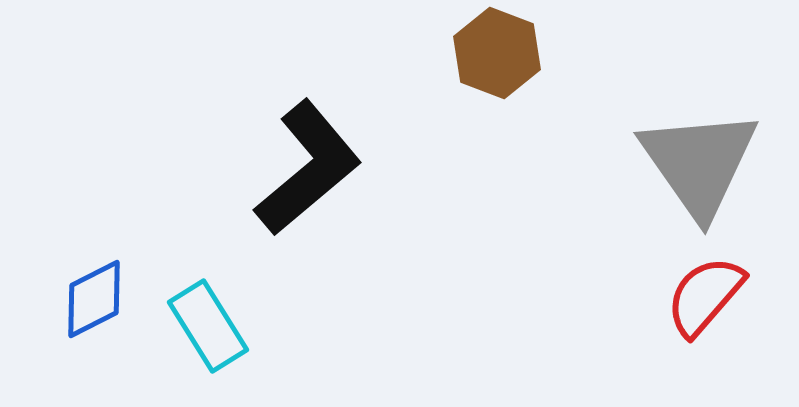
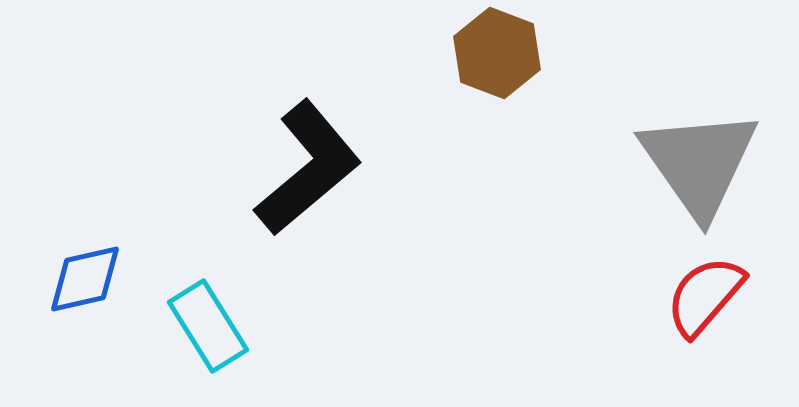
blue diamond: moved 9 px left, 20 px up; rotated 14 degrees clockwise
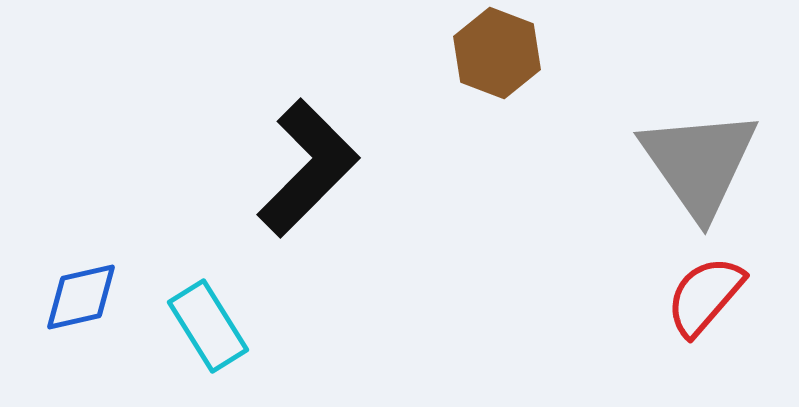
black L-shape: rotated 5 degrees counterclockwise
blue diamond: moved 4 px left, 18 px down
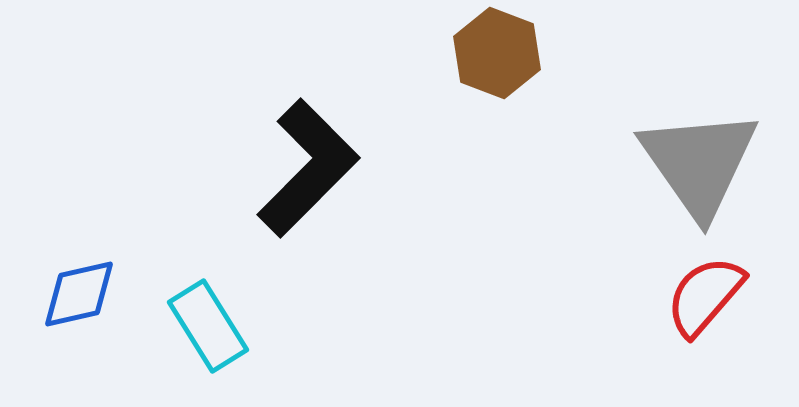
blue diamond: moved 2 px left, 3 px up
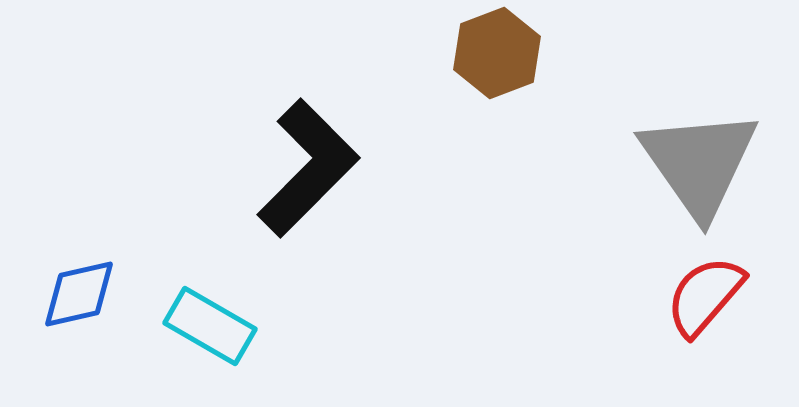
brown hexagon: rotated 18 degrees clockwise
cyan rectangle: moved 2 px right; rotated 28 degrees counterclockwise
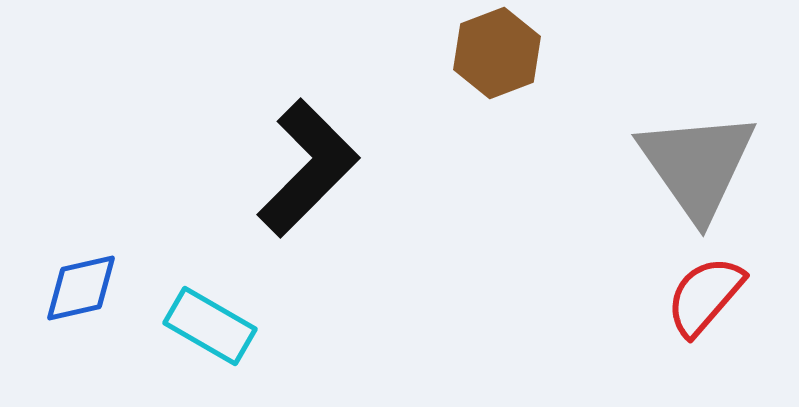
gray triangle: moved 2 px left, 2 px down
blue diamond: moved 2 px right, 6 px up
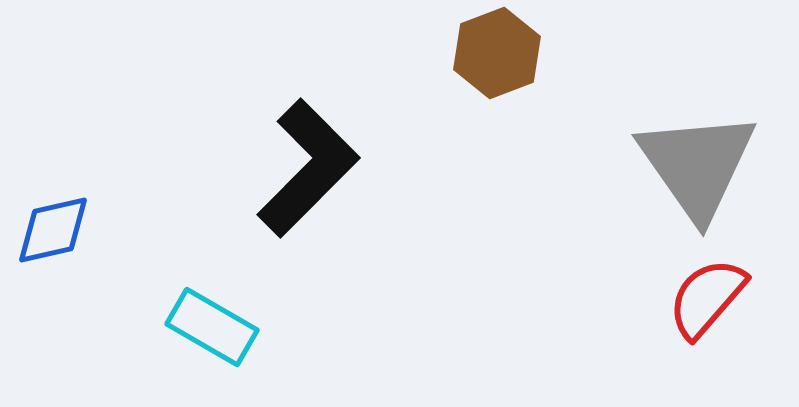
blue diamond: moved 28 px left, 58 px up
red semicircle: moved 2 px right, 2 px down
cyan rectangle: moved 2 px right, 1 px down
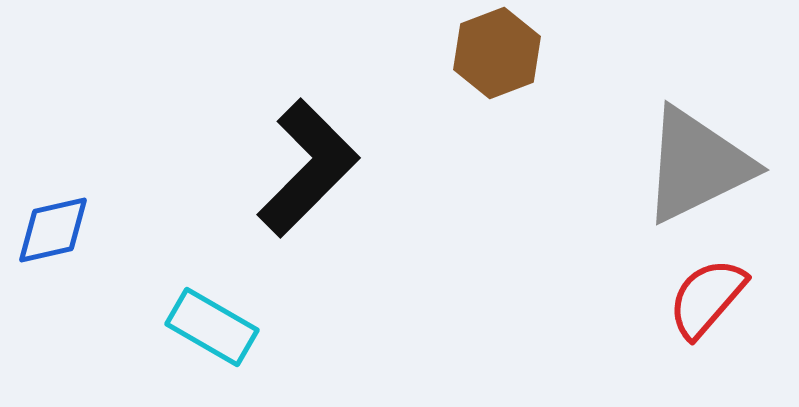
gray triangle: rotated 39 degrees clockwise
